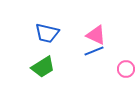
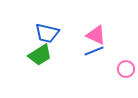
green trapezoid: moved 3 px left, 12 px up
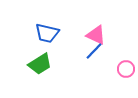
blue line: rotated 24 degrees counterclockwise
green trapezoid: moved 9 px down
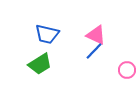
blue trapezoid: moved 1 px down
pink circle: moved 1 px right, 1 px down
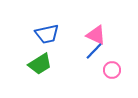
blue trapezoid: rotated 25 degrees counterclockwise
pink circle: moved 15 px left
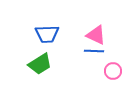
blue trapezoid: rotated 10 degrees clockwise
blue line: rotated 48 degrees clockwise
pink circle: moved 1 px right, 1 px down
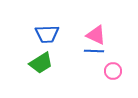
green trapezoid: moved 1 px right, 1 px up
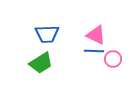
pink circle: moved 12 px up
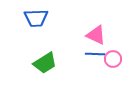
blue trapezoid: moved 11 px left, 16 px up
blue line: moved 1 px right, 3 px down
green trapezoid: moved 4 px right
